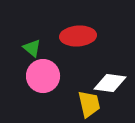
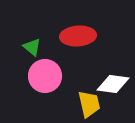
green triangle: moved 1 px up
pink circle: moved 2 px right
white diamond: moved 3 px right, 1 px down
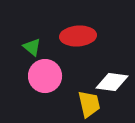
white diamond: moved 1 px left, 2 px up
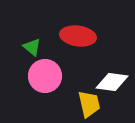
red ellipse: rotated 12 degrees clockwise
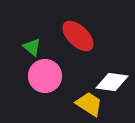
red ellipse: rotated 36 degrees clockwise
yellow trapezoid: rotated 44 degrees counterclockwise
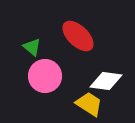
white diamond: moved 6 px left, 1 px up
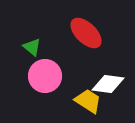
red ellipse: moved 8 px right, 3 px up
white diamond: moved 2 px right, 3 px down
yellow trapezoid: moved 1 px left, 3 px up
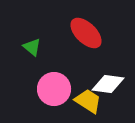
pink circle: moved 9 px right, 13 px down
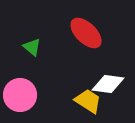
pink circle: moved 34 px left, 6 px down
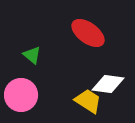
red ellipse: moved 2 px right; rotated 8 degrees counterclockwise
green triangle: moved 8 px down
pink circle: moved 1 px right
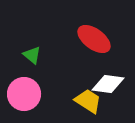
red ellipse: moved 6 px right, 6 px down
pink circle: moved 3 px right, 1 px up
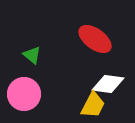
red ellipse: moved 1 px right
yellow trapezoid: moved 5 px right, 4 px down; rotated 84 degrees clockwise
